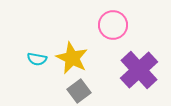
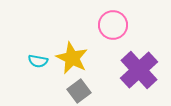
cyan semicircle: moved 1 px right, 2 px down
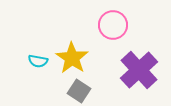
yellow star: rotated 8 degrees clockwise
gray square: rotated 20 degrees counterclockwise
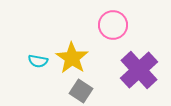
gray square: moved 2 px right
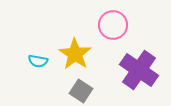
yellow star: moved 3 px right, 4 px up
purple cross: rotated 12 degrees counterclockwise
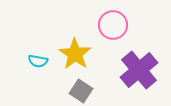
purple cross: rotated 15 degrees clockwise
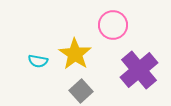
gray square: rotated 15 degrees clockwise
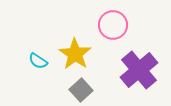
cyan semicircle: rotated 24 degrees clockwise
gray square: moved 1 px up
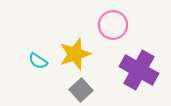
yellow star: rotated 20 degrees clockwise
purple cross: rotated 21 degrees counterclockwise
